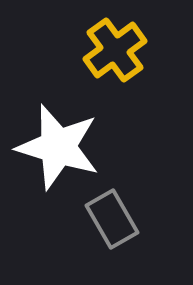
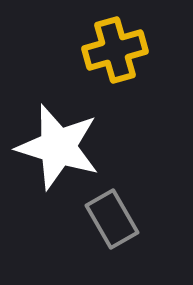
yellow cross: rotated 20 degrees clockwise
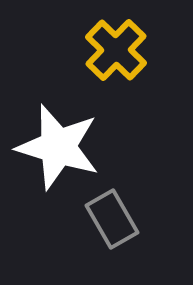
yellow cross: moved 1 px right; rotated 30 degrees counterclockwise
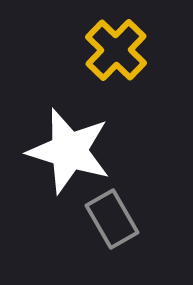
white star: moved 11 px right, 4 px down
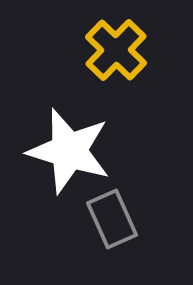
gray rectangle: rotated 6 degrees clockwise
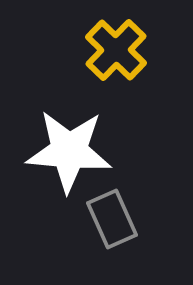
white star: rotated 12 degrees counterclockwise
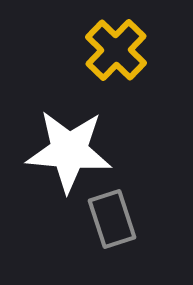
gray rectangle: rotated 6 degrees clockwise
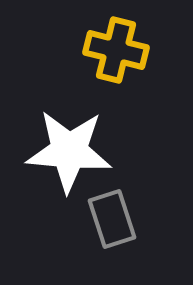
yellow cross: rotated 30 degrees counterclockwise
